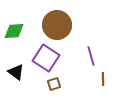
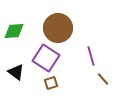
brown circle: moved 1 px right, 3 px down
brown line: rotated 40 degrees counterclockwise
brown square: moved 3 px left, 1 px up
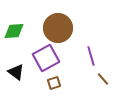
purple square: rotated 28 degrees clockwise
brown square: moved 3 px right
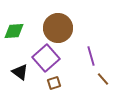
purple square: rotated 12 degrees counterclockwise
black triangle: moved 4 px right
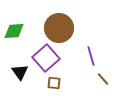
brown circle: moved 1 px right
black triangle: rotated 18 degrees clockwise
brown square: rotated 24 degrees clockwise
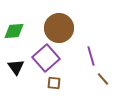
black triangle: moved 4 px left, 5 px up
